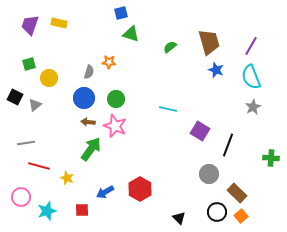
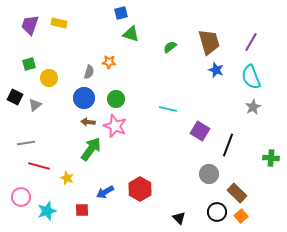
purple line: moved 4 px up
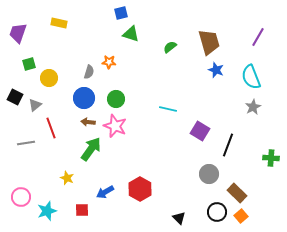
purple trapezoid: moved 12 px left, 8 px down
purple line: moved 7 px right, 5 px up
red line: moved 12 px right, 38 px up; rotated 55 degrees clockwise
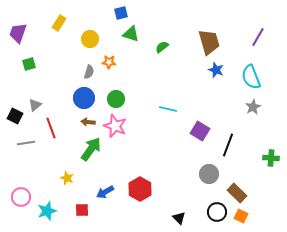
yellow rectangle: rotated 70 degrees counterclockwise
green semicircle: moved 8 px left
yellow circle: moved 41 px right, 39 px up
black square: moved 19 px down
orange square: rotated 24 degrees counterclockwise
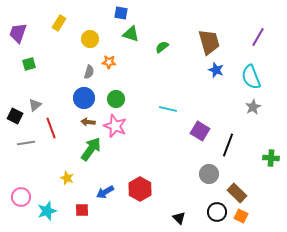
blue square: rotated 24 degrees clockwise
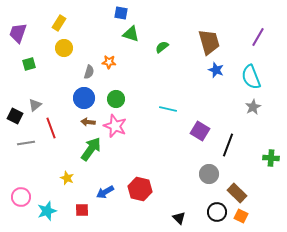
yellow circle: moved 26 px left, 9 px down
red hexagon: rotated 15 degrees counterclockwise
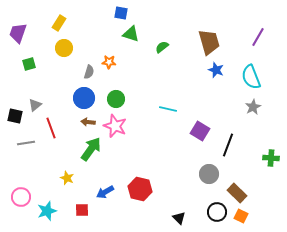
black square: rotated 14 degrees counterclockwise
